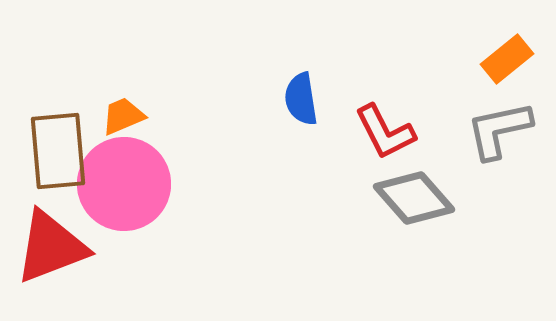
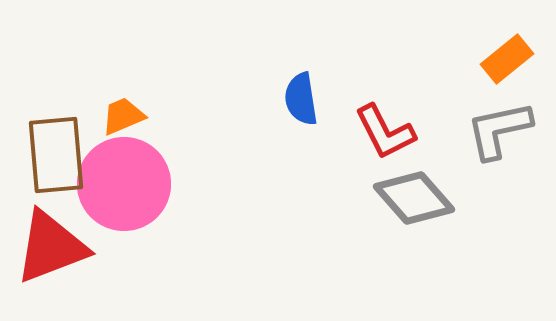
brown rectangle: moved 2 px left, 4 px down
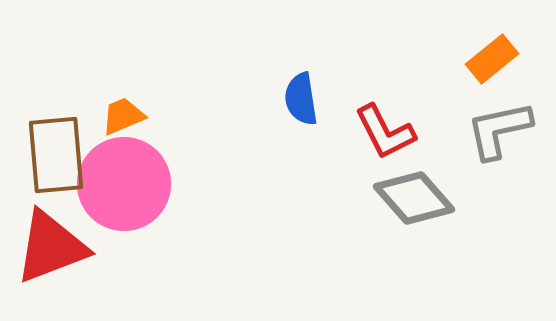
orange rectangle: moved 15 px left
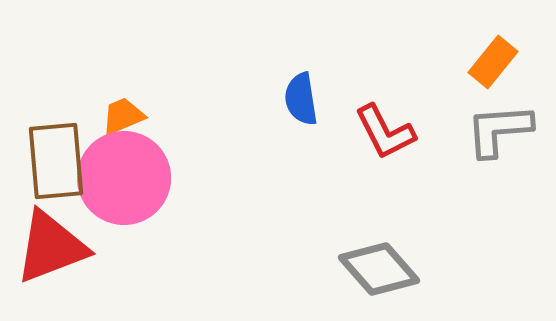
orange rectangle: moved 1 px right, 3 px down; rotated 12 degrees counterclockwise
gray L-shape: rotated 8 degrees clockwise
brown rectangle: moved 6 px down
pink circle: moved 6 px up
gray diamond: moved 35 px left, 71 px down
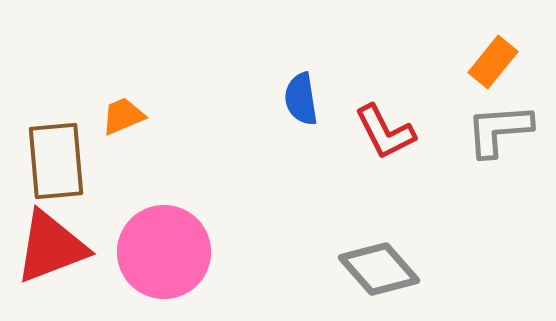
pink circle: moved 40 px right, 74 px down
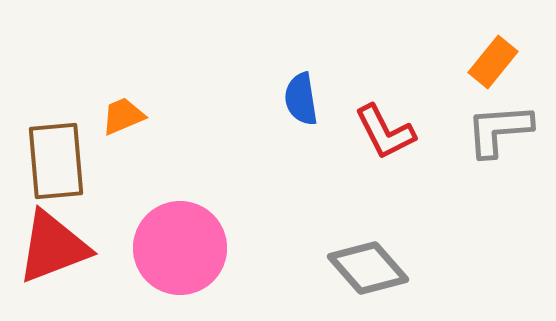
red triangle: moved 2 px right
pink circle: moved 16 px right, 4 px up
gray diamond: moved 11 px left, 1 px up
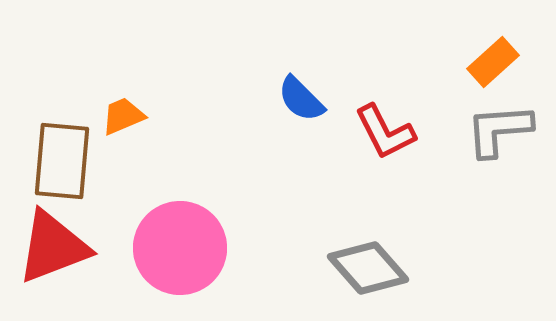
orange rectangle: rotated 9 degrees clockwise
blue semicircle: rotated 36 degrees counterclockwise
brown rectangle: moved 6 px right; rotated 10 degrees clockwise
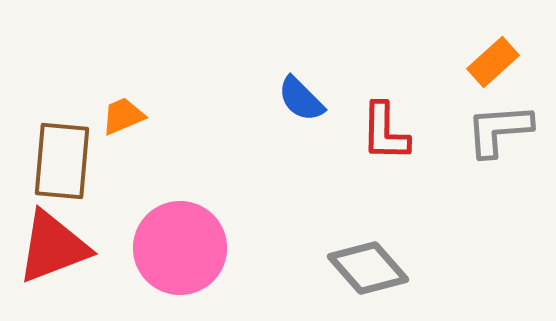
red L-shape: rotated 28 degrees clockwise
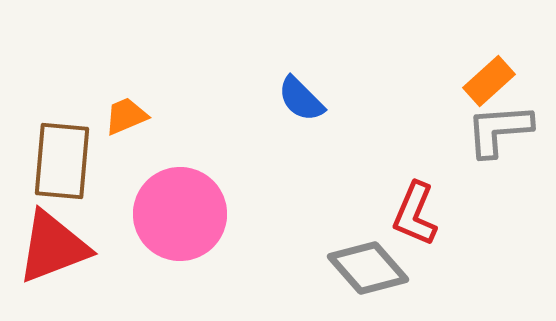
orange rectangle: moved 4 px left, 19 px down
orange trapezoid: moved 3 px right
red L-shape: moved 30 px right, 82 px down; rotated 22 degrees clockwise
pink circle: moved 34 px up
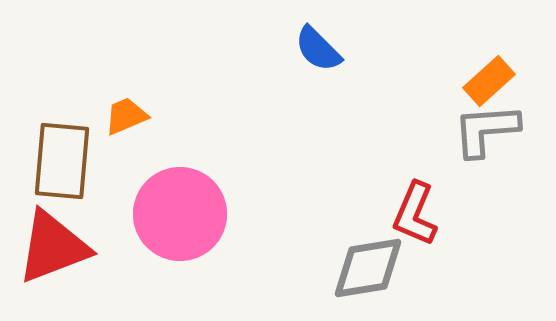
blue semicircle: moved 17 px right, 50 px up
gray L-shape: moved 13 px left
gray diamond: rotated 58 degrees counterclockwise
